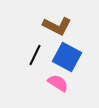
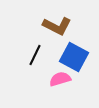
blue square: moved 7 px right
pink semicircle: moved 2 px right, 4 px up; rotated 50 degrees counterclockwise
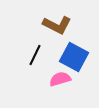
brown L-shape: moved 1 px up
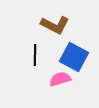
brown L-shape: moved 2 px left
black line: rotated 25 degrees counterclockwise
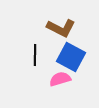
brown L-shape: moved 6 px right, 3 px down
blue square: moved 3 px left
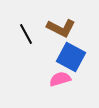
black line: moved 9 px left, 21 px up; rotated 30 degrees counterclockwise
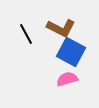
blue square: moved 5 px up
pink semicircle: moved 7 px right
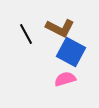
brown L-shape: moved 1 px left
pink semicircle: moved 2 px left
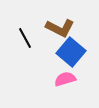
black line: moved 1 px left, 4 px down
blue square: rotated 12 degrees clockwise
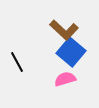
brown L-shape: moved 4 px right, 2 px down; rotated 16 degrees clockwise
black line: moved 8 px left, 24 px down
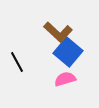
brown L-shape: moved 6 px left, 2 px down
blue square: moved 3 px left
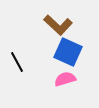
brown L-shape: moved 7 px up
blue square: rotated 16 degrees counterclockwise
